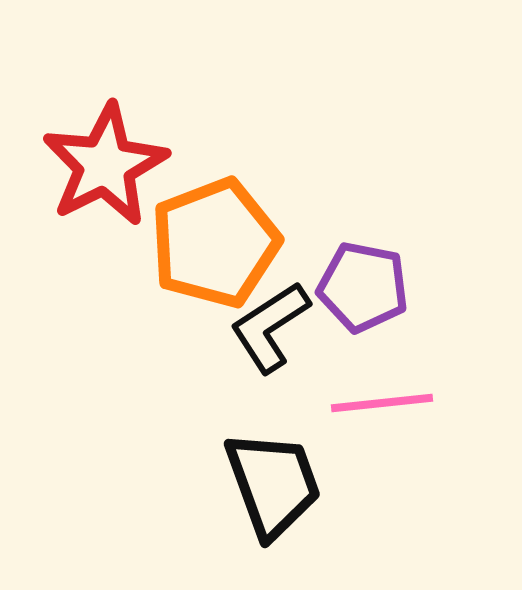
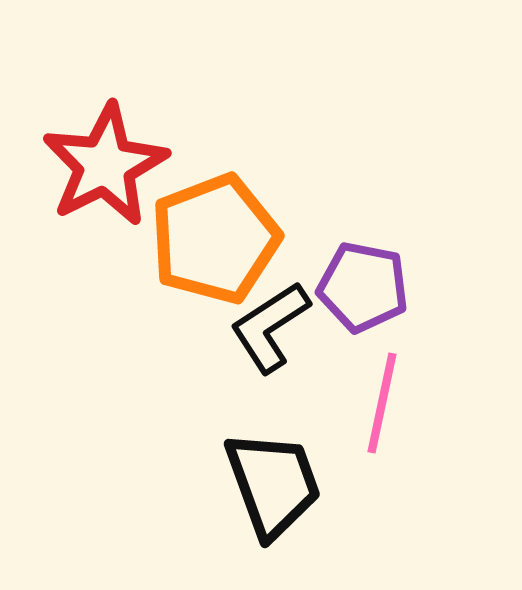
orange pentagon: moved 4 px up
pink line: rotated 72 degrees counterclockwise
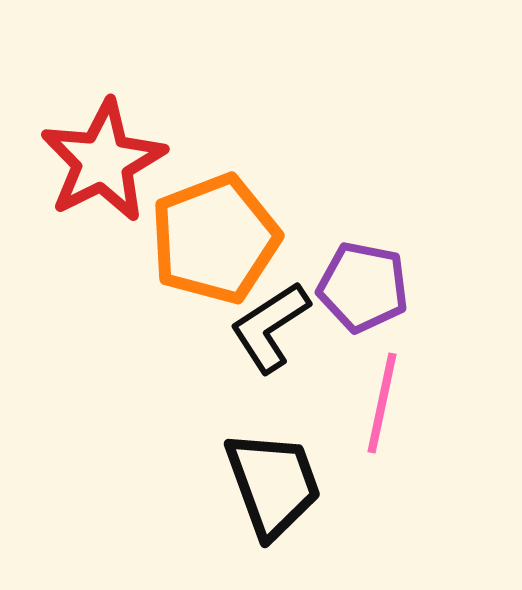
red star: moved 2 px left, 4 px up
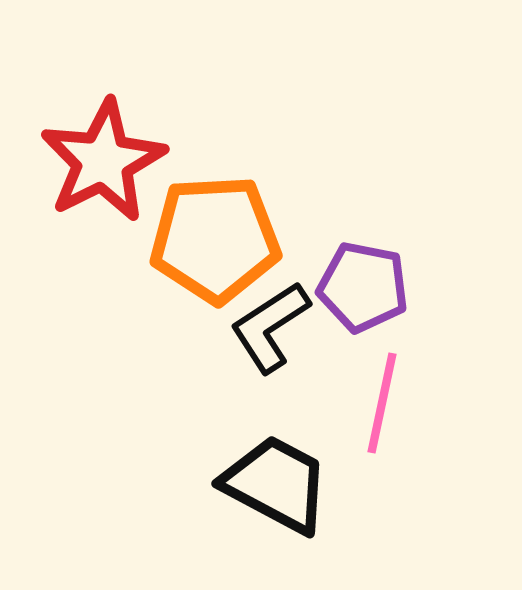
orange pentagon: rotated 18 degrees clockwise
black trapezoid: moved 3 px right; rotated 42 degrees counterclockwise
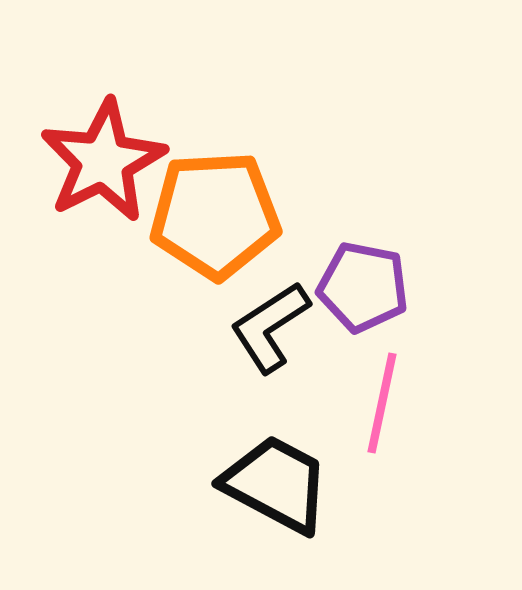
orange pentagon: moved 24 px up
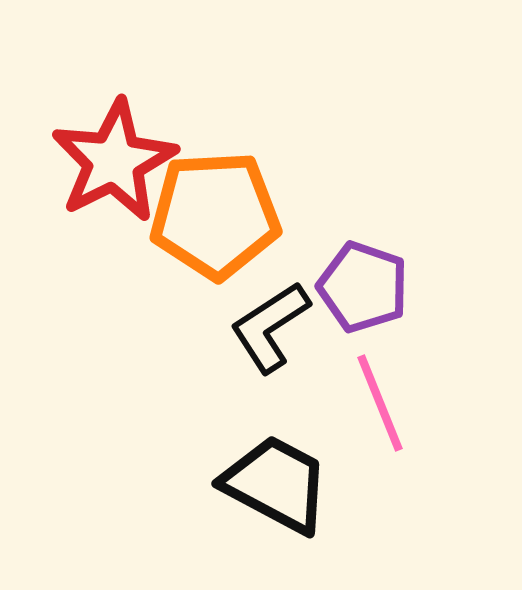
red star: moved 11 px right
purple pentagon: rotated 8 degrees clockwise
pink line: moved 2 px left; rotated 34 degrees counterclockwise
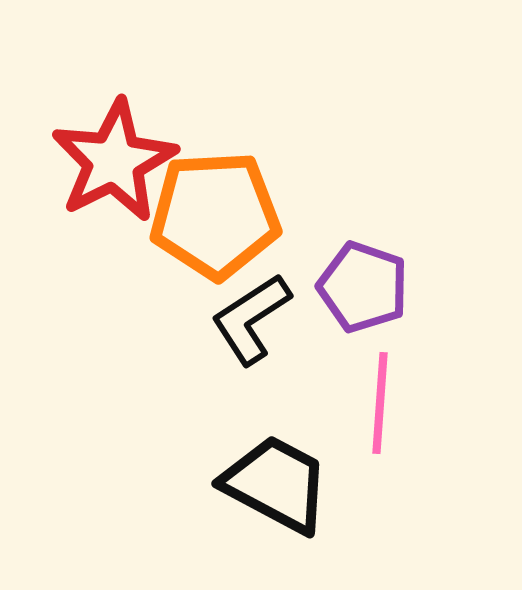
black L-shape: moved 19 px left, 8 px up
pink line: rotated 26 degrees clockwise
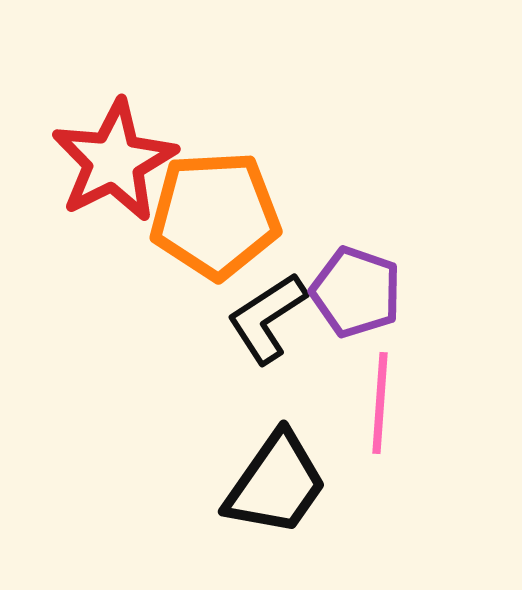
purple pentagon: moved 7 px left, 5 px down
black L-shape: moved 16 px right, 1 px up
black trapezoid: rotated 97 degrees clockwise
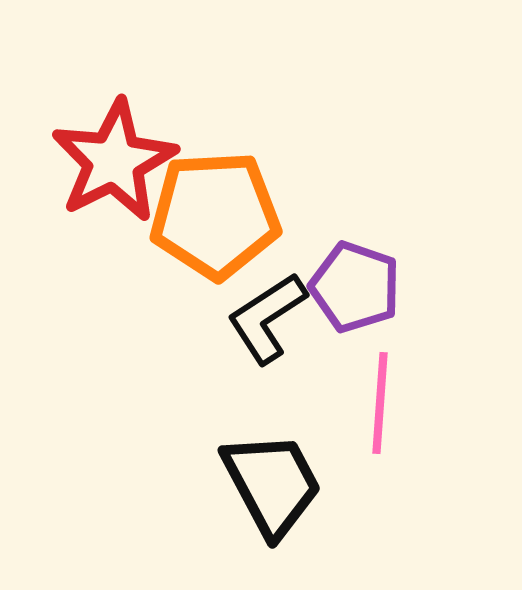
purple pentagon: moved 1 px left, 5 px up
black trapezoid: moved 4 px left; rotated 63 degrees counterclockwise
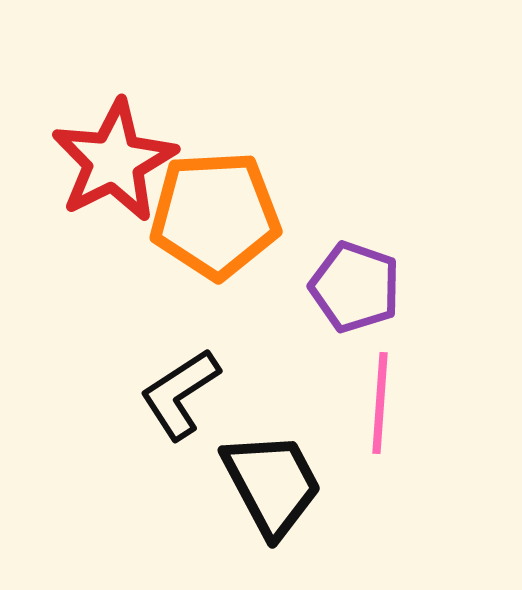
black L-shape: moved 87 px left, 76 px down
